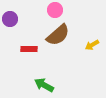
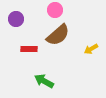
purple circle: moved 6 px right
yellow arrow: moved 1 px left, 4 px down
green arrow: moved 4 px up
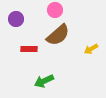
green arrow: rotated 54 degrees counterclockwise
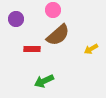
pink circle: moved 2 px left
red rectangle: moved 3 px right
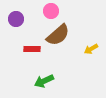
pink circle: moved 2 px left, 1 px down
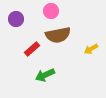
brown semicircle: rotated 30 degrees clockwise
red rectangle: rotated 42 degrees counterclockwise
green arrow: moved 1 px right, 6 px up
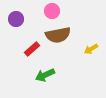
pink circle: moved 1 px right
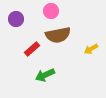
pink circle: moved 1 px left
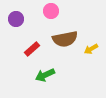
brown semicircle: moved 7 px right, 4 px down
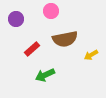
yellow arrow: moved 6 px down
